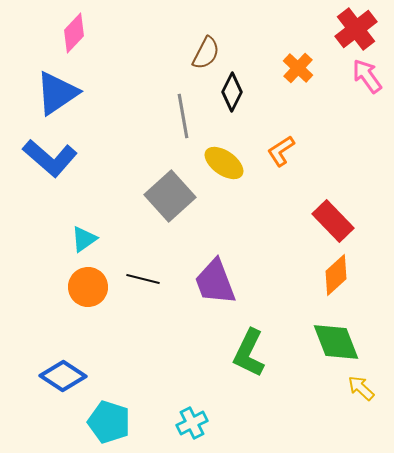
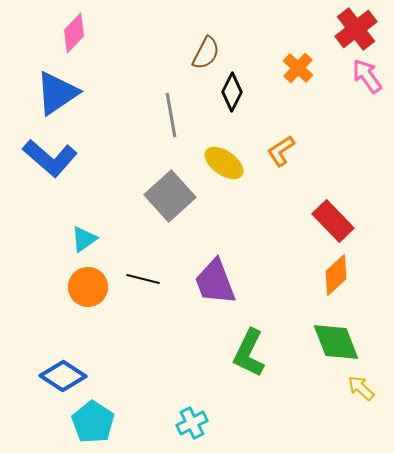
gray line: moved 12 px left, 1 px up
cyan pentagon: moved 16 px left; rotated 15 degrees clockwise
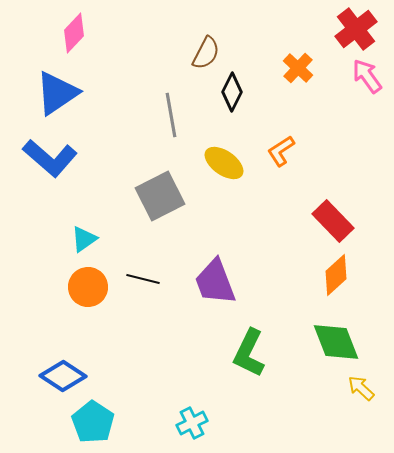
gray square: moved 10 px left; rotated 15 degrees clockwise
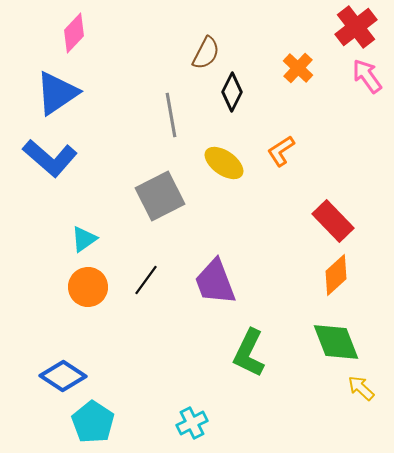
red cross: moved 2 px up
black line: moved 3 px right, 1 px down; rotated 68 degrees counterclockwise
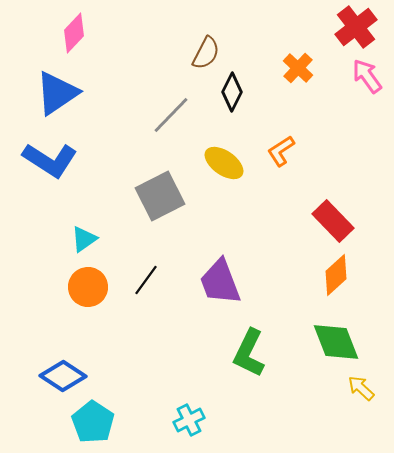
gray line: rotated 54 degrees clockwise
blue L-shape: moved 2 px down; rotated 8 degrees counterclockwise
purple trapezoid: moved 5 px right
cyan cross: moved 3 px left, 3 px up
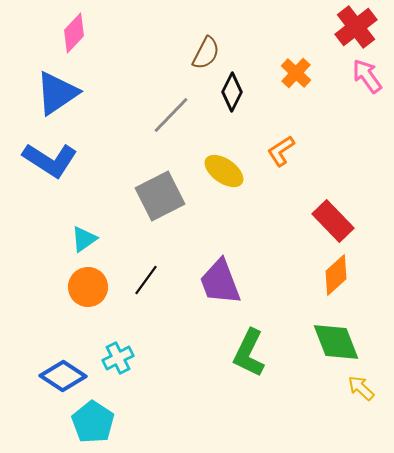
orange cross: moved 2 px left, 5 px down
yellow ellipse: moved 8 px down
cyan cross: moved 71 px left, 62 px up
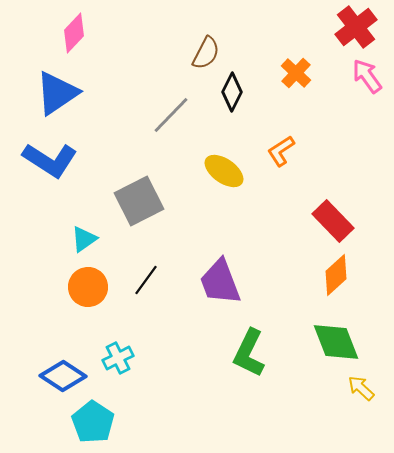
gray square: moved 21 px left, 5 px down
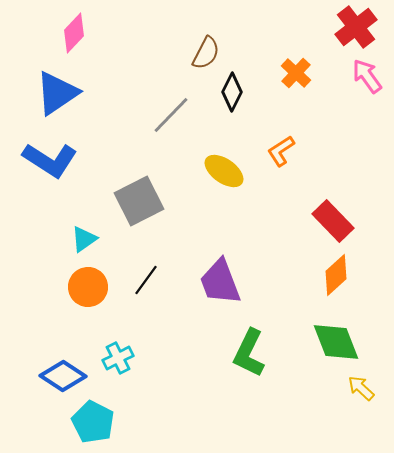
cyan pentagon: rotated 6 degrees counterclockwise
